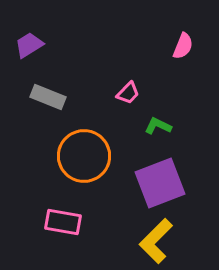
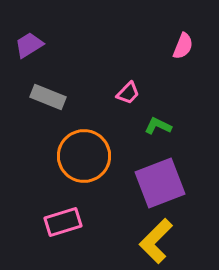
pink rectangle: rotated 27 degrees counterclockwise
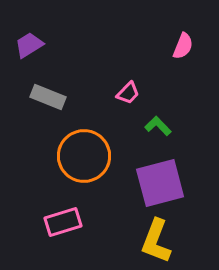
green L-shape: rotated 20 degrees clockwise
purple square: rotated 6 degrees clockwise
yellow L-shape: rotated 24 degrees counterclockwise
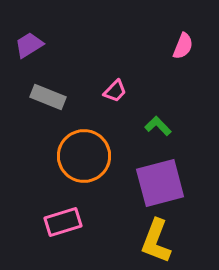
pink trapezoid: moved 13 px left, 2 px up
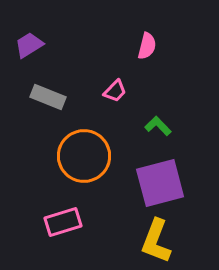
pink semicircle: moved 36 px left; rotated 8 degrees counterclockwise
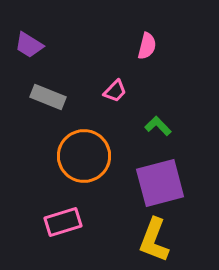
purple trapezoid: rotated 116 degrees counterclockwise
yellow L-shape: moved 2 px left, 1 px up
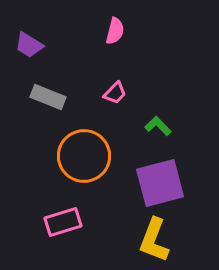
pink semicircle: moved 32 px left, 15 px up
pink trapezoid: moved 2 px down
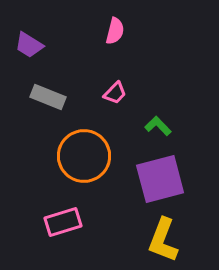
purple square: moved 4 px up
yellow L-shape: moved 9 px right
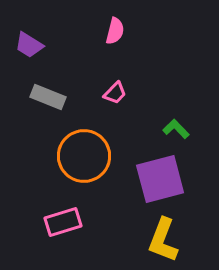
green L-shape: moved 18 px right, 3 px down
